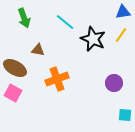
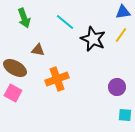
purple circle: moved 3 px right, 4 px down
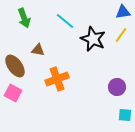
cyan line: moved 1 px up
brown ellipse: moved 2 px up; rotated 25 degrees clockwise
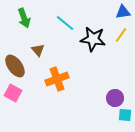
cyan line: moved 2 px down
black star: rotated 15 degrees counterclockwise
brown triangle: rotated 40 degrees clockwise
purple circle: moved 2 px left, 11 px down
